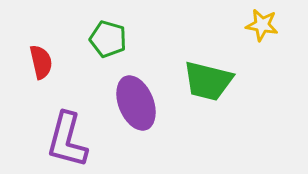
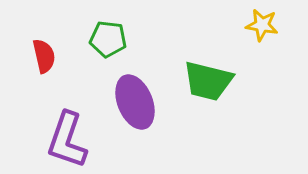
green pentagon: rotated 9 degrees counterclockwise
red semicircle: moved 3 px right, 6 px up
purple ellipse: moved 1 px left, 1 px up
purple L-shape: rotated 4 degrees clockwise
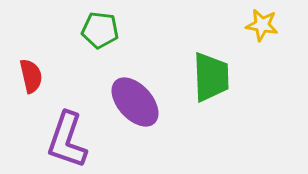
green pentagon: moved 8 px left, 9 px up
red semicircle: moved 13 px left, 20 px down
green trapezoid: moved 3 px right, 4 px up; rotated 106 degrees counterclockwise
purple ellipse: rotated 20 degrees counterclockwise
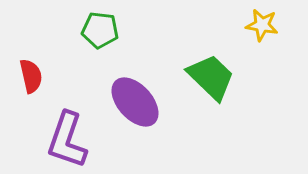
green trapezoid: rotated 44 degrees counterclockwise
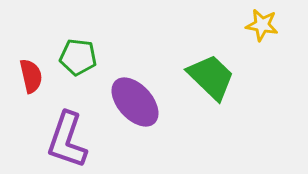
green pentagon: moved 22 px left, 27 px down
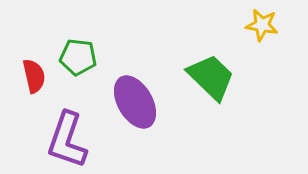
red semicircle: moved 3 px right
purple ellipse: rotated 12 degrees clockwise
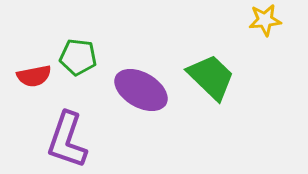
yellow star: moved 3 px right, 5 px up; rotated 16 degrees counterclockwise
red semicircle: rotated 92 degrees clockwise
purple ellipse: moved 6 px right, 12 px up; rotated 30 degrees counterclockwise
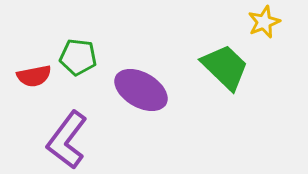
yellow star: moved 1 px left, 2 px down; rotated 16 degrees counterclockwise
green trapezoid: moved 14 px right, 10 px up
purple L-shape: rotated 18 degrees clockwise
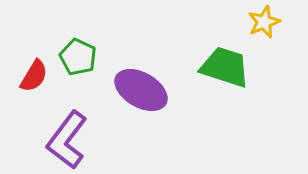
green pentagon: rotated 18 degrees clockwise
green trapezoid: rotated 26 degrees counterclockwise
red semicircle: rotated 48 degrees counterclockwise
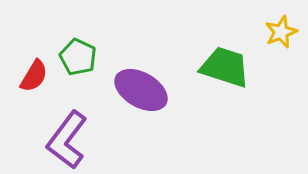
yellow star: moved 17 px right, 10 px down
